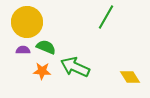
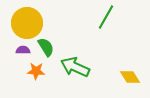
yellow circle: moved 1 px down
green semicircle: rotated 36 degrees clockwise
orange star: moved 6 px left
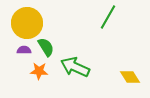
green line: moved 2 px right
purple semicircle: moved 1 px right
orange star: moved 3 px right
